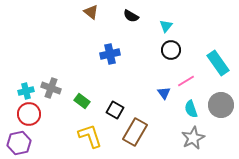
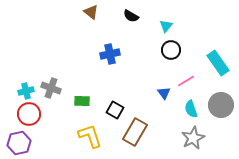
green rectangle: rotated 35 degrees counterclockwise
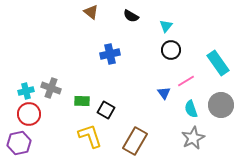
black square: moved 9 px left
brown rectangle: moved 9 px down
